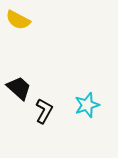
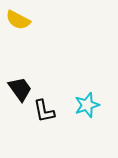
black trapezoid: moved 1 px right, 1 px down; rotated 12 degrees clockwise
black L-shape: rotated 140 degrees clockwise
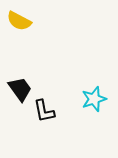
yellow semicircle: moved 1 px right, 1 px down
cyan star: moved 7 px right, 6 px up
